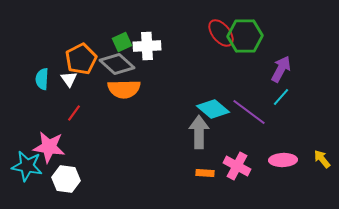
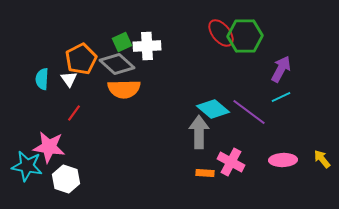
cyan line: rotated 24 degrees clockwise
pink cross: moved 6 px left, 4 px up
white hexagon: rotated 12 degrees clockwise
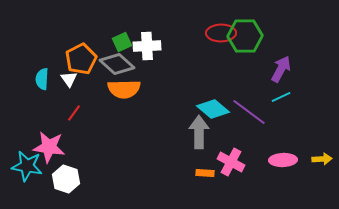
red ellipse: rotated 52 degrees counterclockwise
yellow arrow: rotated 126 degrees clockwise
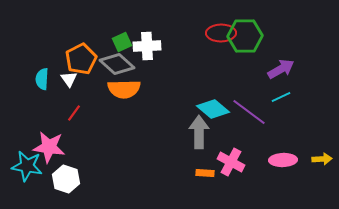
purple arrow: rotated 32 degrees clockwise
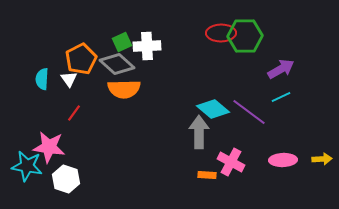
orange rectangle: moved 2 px right, 2 px down
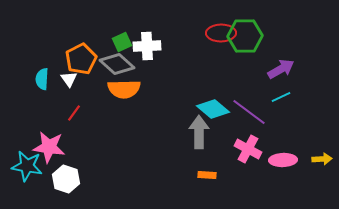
pink cross: moved 17 px right, 13 px up
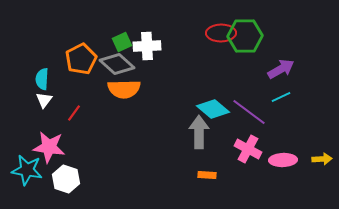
white triangle: moved 25 px left, 21 px down; rotated 12 degrees clockwise
cyan star: moved 4 px down
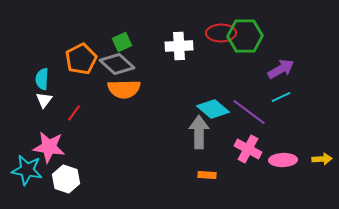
white cross: moved 32 px right
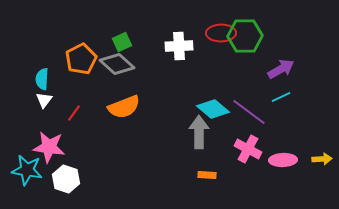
orange semicircle: moved 18 px down; rotated 20 degrees counterclockwise
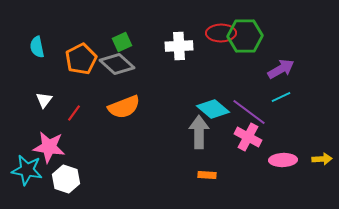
cyan semicircle: moved 5 px left, 32 px up; rotated 15 degrees counterclockwise
pink cross: moved 12 px up
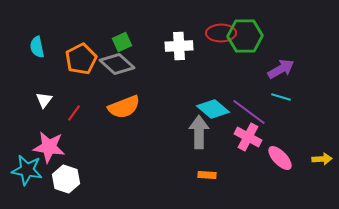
cyan line: rotated 42 degrees clockwise
pink ellipse: moved 3 px left, 2 px up; rotated 48 degrees clockwise
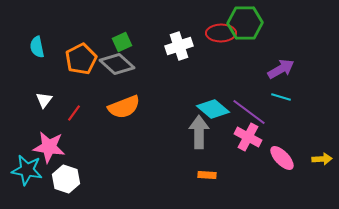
green hexagon: moved 13 px up
white cross: rotated 16 degrees counterclockwise
pink ellipse: moved 2 px right
